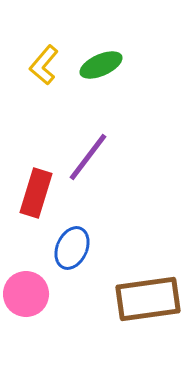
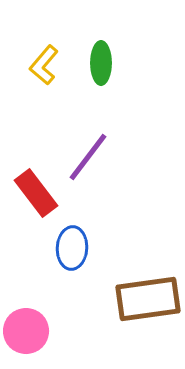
green ellipse: moved 2 px up; rotated 66 degrees counterclockwise
red rectangle: rotated 54 degrees counterclockwise
blue ellipse: rotated 21 degrees counterclockwise
pink circle: moved 37 px down
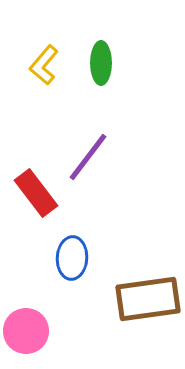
blue ellipse: moved 10 px down
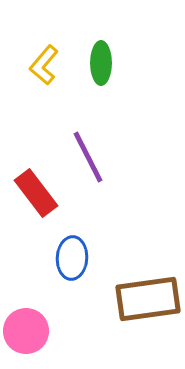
purple line: rotated 64 degrees counterclockwise
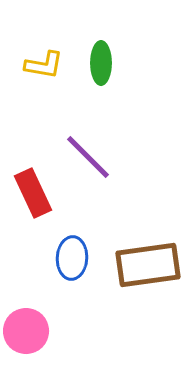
yellow L-shape: rotated 120 degrees counterclockwise
purple line: rotated 18 degrees counterclockwise
red rectangle: moved 3 px left; rotated 12 degrees clockwise
brown rectangle: moved 34 px up
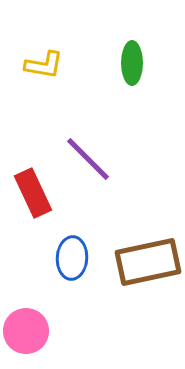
green ellipse: moved 31 px right
purple line: moved 2 px down
brown rectangle: moved 3 px up; rotated 4 degrees counterclockwise
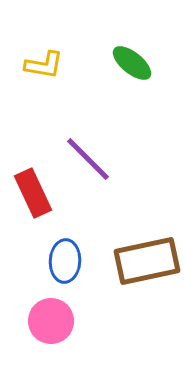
green ellipse: rotated 51 degrees counterclockwise
blue ellipse: moved 7 px left, 3 px down
brown rectangle: moved 1 px left, 1 px up
pink circle: moved 25 px right, 10 px up
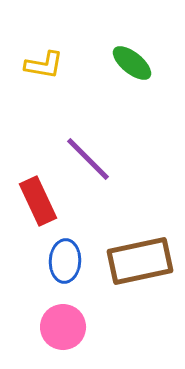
red rectangle: moved 5 px right, 8 px down
brown rectangle: moved 7 px left
pink circle: moved 12 px right, 6 px down
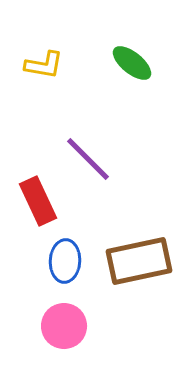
brown rectangle: moved 1 px left
pink circle: moved 1 px right, 1 px up
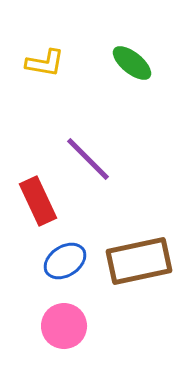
yellow L-shape: moved 1 px right, 2 px up
blue ellipse: rotated 54 degrees clockwise
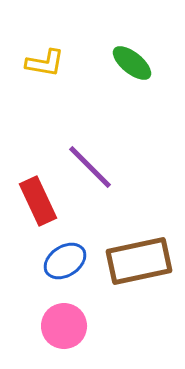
purple line: moved 2 px right, 8 px down
